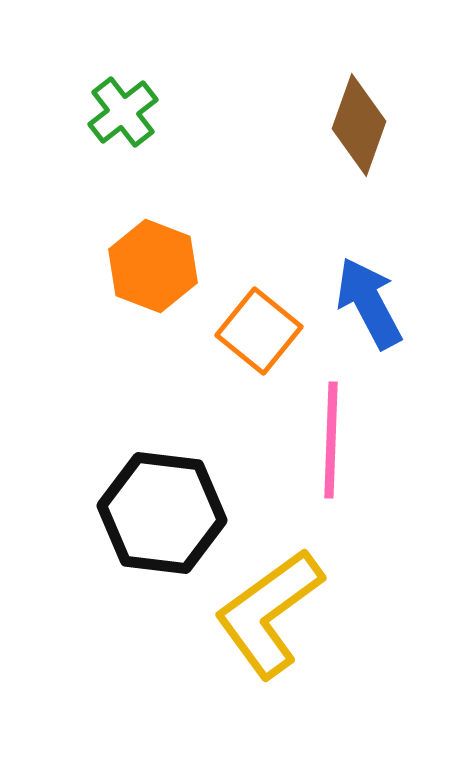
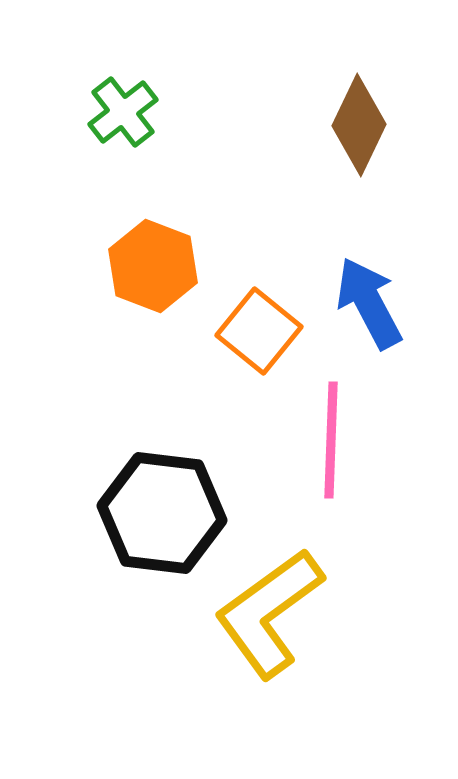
brown diamond: rotated 6 degrees clockwise
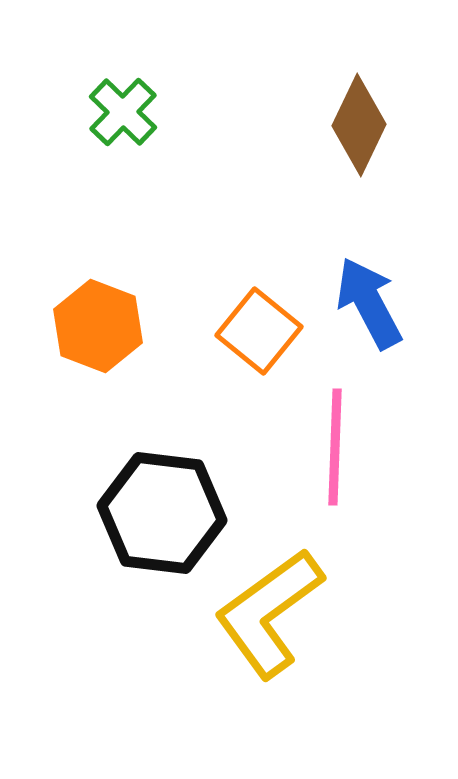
green cross: rotated 8 degrees counterclockwise
orange hexagon: moved 55 px left, 60 px down
pink line: moved 4 px right, 7 px down
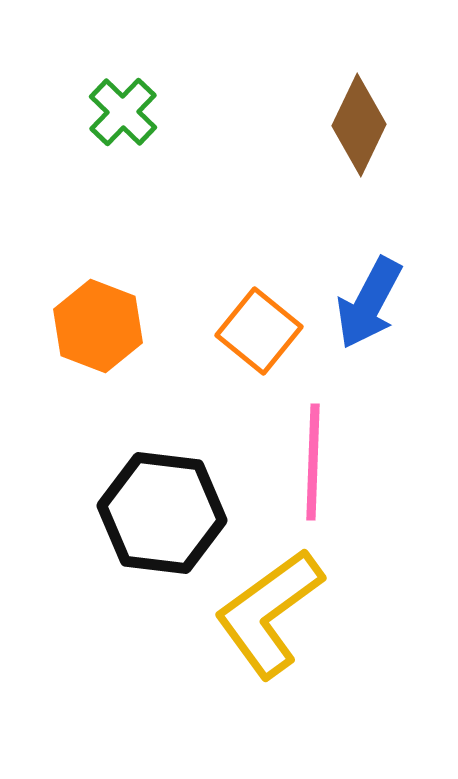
blue arrow: rotated 124 degrees counterclockwise
pink line: moved 22 px left, 15 px down
